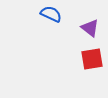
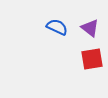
blue semicircle: moved 6 px right, 13 px down
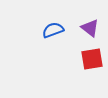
blue semicircle: moved 4 px left, 3 px down; rotated 45 degrees counterclockwise
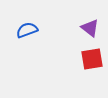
blue semicircle: moved 26 px left
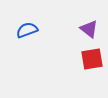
purple triangle: moved 1 px left, 1 px down
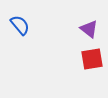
blue semicircle: moved 7 px left, 5 px up; rotated 70 degrees clockwise
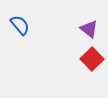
red square: rotated 35 degrees counterclockwise
